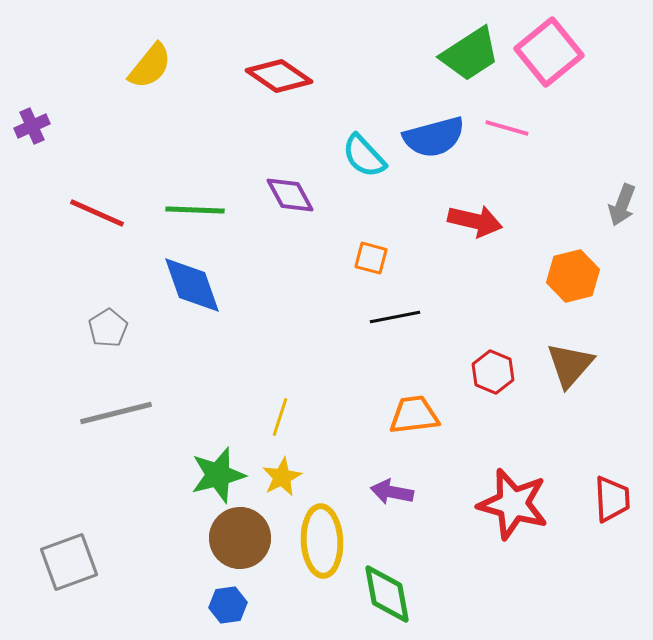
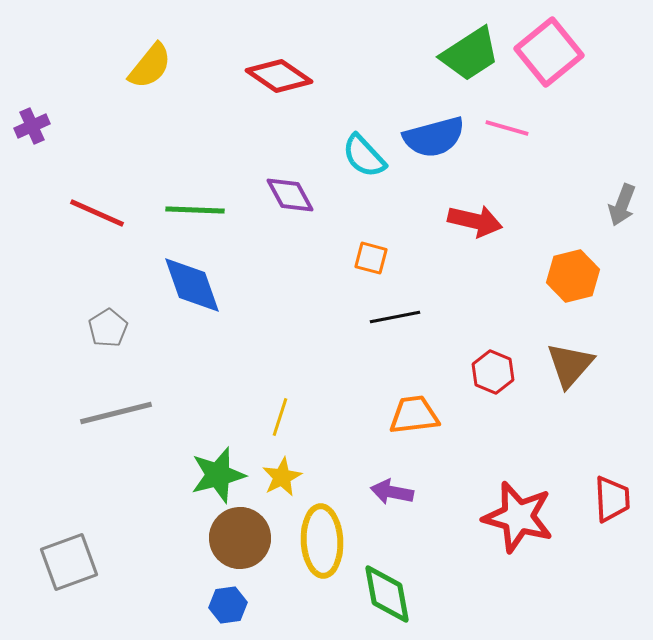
red star: moved 5 px right, 13 px down
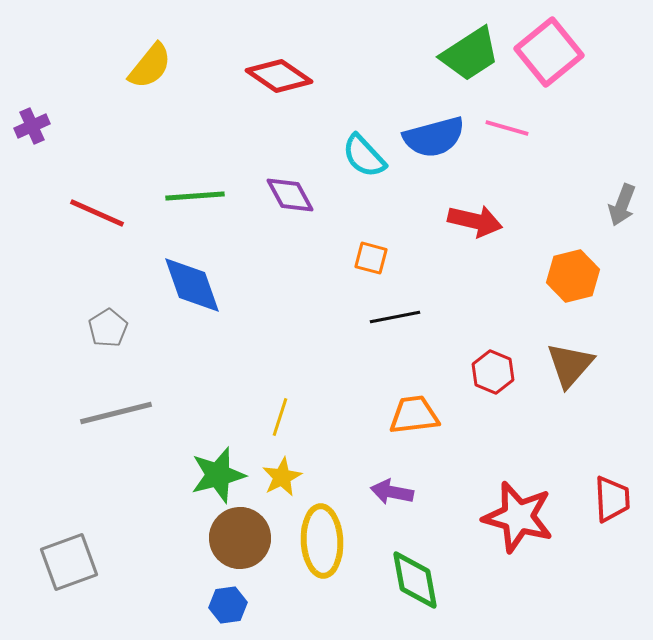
green line: moved 14 px up; rotated 6 degrees counterclockwise
green diamond: moved 28 px right, 14 px up
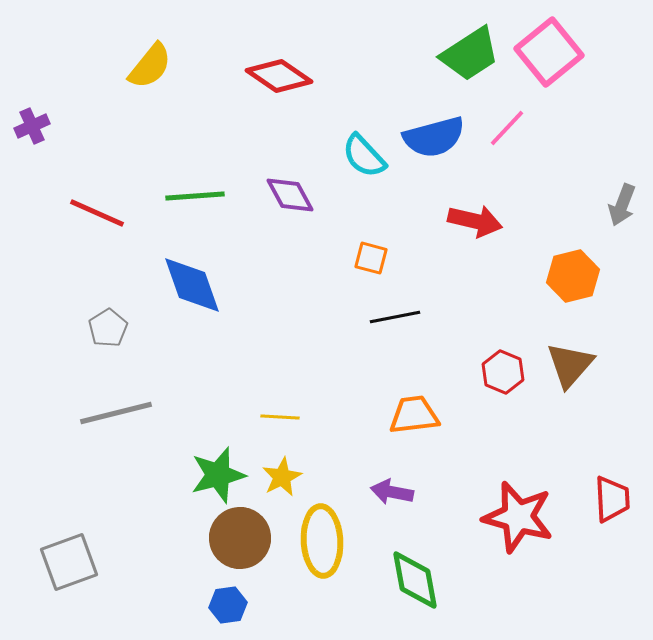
pink line: rotated 63 degrees counterclockwise
red hexagon: moved 10 px right
yellow line: rotated 75 degrees clockwise
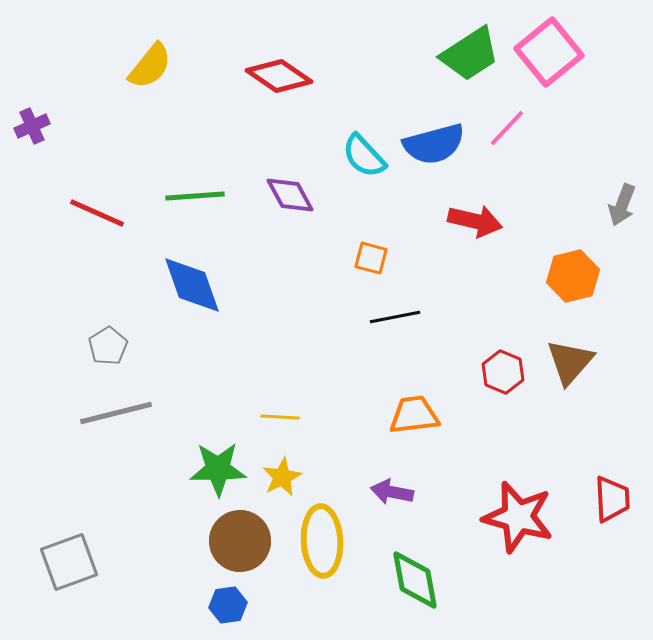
blue semicircle: moved 7 px down
gray pentagon: moved 18 px down
brown triangle: moved 3 px up
green star: moved 6 px up; rotated 14 degrees clockwise
brown circle: moved 3 px down
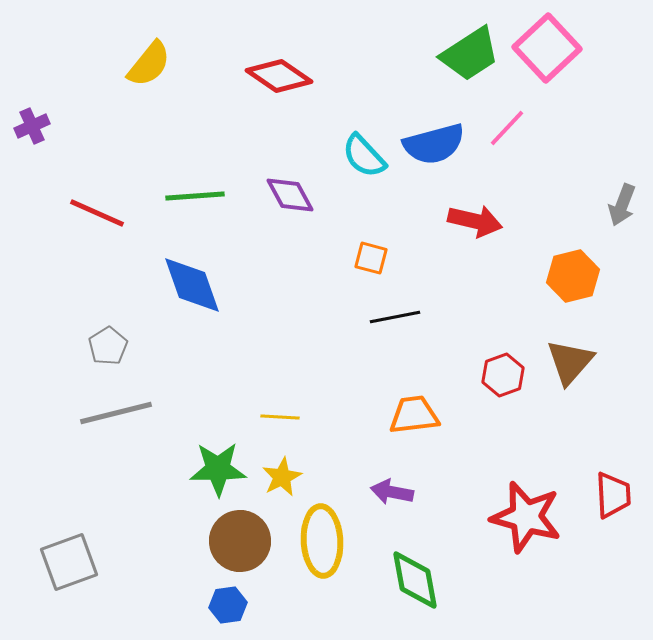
pink square: moved 2 px left, 4 px up; rotated 4 degrees counterclockwise
yellow semicircle: moved 1 px left, 2 px up
red hexagon: moved 3 px down; rotated 18 degrees clockwise
red trapezoid: moved 1 px right, 4 px up
red star: moved 8 px right
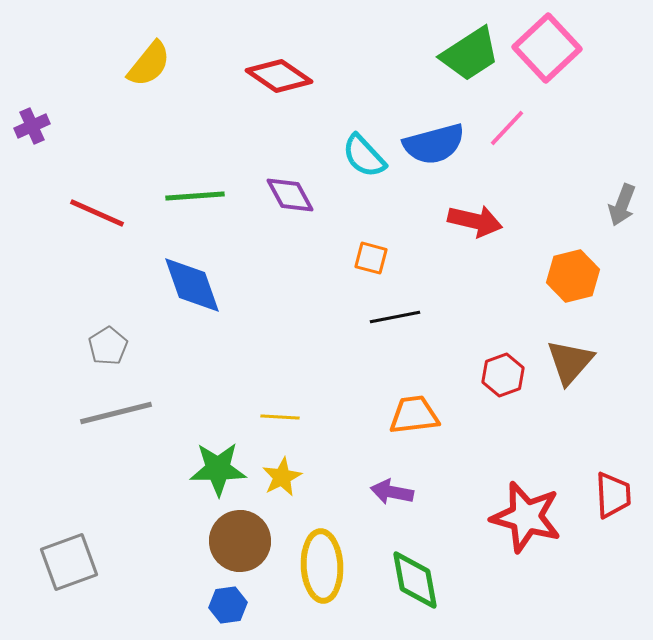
yellow ellipse: moved 25 px down
